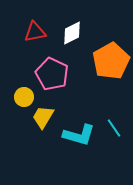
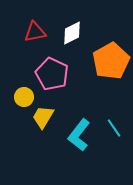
cyan L-shape: rotated 112 degrees clockwise
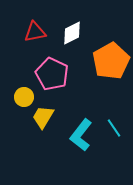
cyan L-shape: moved 2 px right
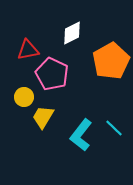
red triangle: moved 7 px left, 18 px down
cyan line: rotated 12 degrees counterclockwise
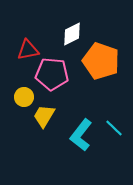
white diamond: moved 1 px down
orange pentagon: moved 10 px left; rotated 24 degrees counterclockwise
pink pentagon: rotated 20 degrees counterclockwise
yellow trapezoid: moved 1 px right, 1 px up
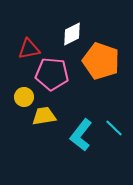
red triangle: moved 1 px right, 1 px up
yellow trapezoid: rotated 50 degrees clockwise
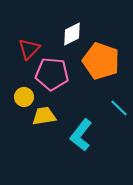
red triangle: rotated 35 degrees counterclockwise
cyan line: moved 5 px right, 20 px up
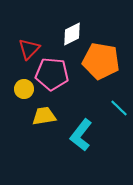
orange pentagon: rotated 9 degrees counterclockwise
yellow circle: moved 8 px up
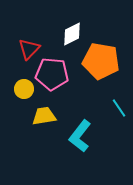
cyan line: rotated 12 degrees clockwise
cyan L-shape: moved 1 px left, 1 px down
